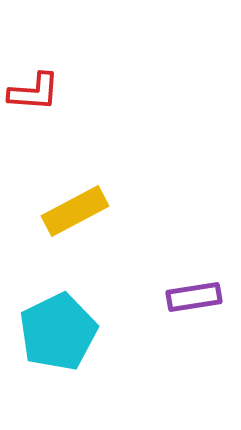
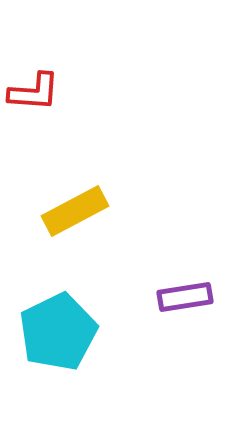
purple rectangle: moved 9 px left
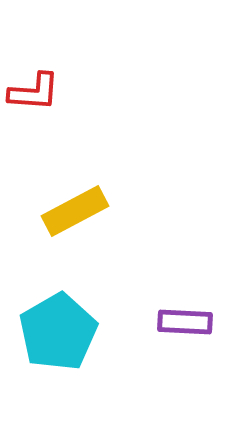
purple rectangle: moved 25 px down; rotated 12 degrees clockwise
cyan pentagon: rotated 4 degrees counterclockwise
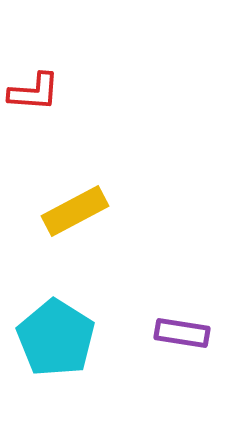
purple rectangle: moved 3 px left, 11 px down; rotated 6 degrees clockwise
cyan pentagon: moved 2 px left, 6 px down; rotated 10 degrees counterclockwise
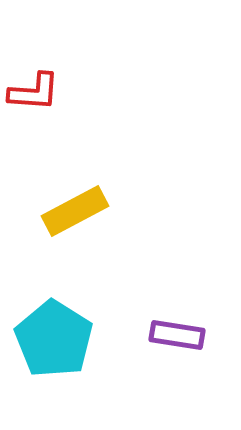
purple rectangle: moved 5 px left, 2 px down
cyan pentagon: moved 2 px left, 1 px down
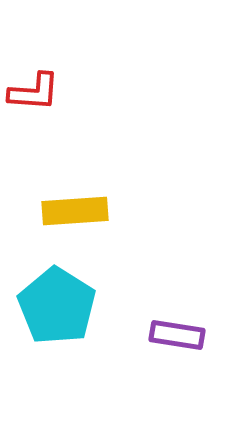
yellow rectangle: rotated 24 degrees clockwise
cyan pentagon: moved 3 px right, 33 px up
